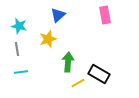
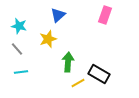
pink rectangle: rotated 30 degrees clockwise
gray line: rotated 32 degrees counterclockwise
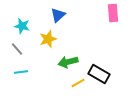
pink rectangle: moved 8 px right, 2 px up; rotated 24 degrees counterclockwise
cyan star: moved 3 px right
green arrow: rotated 108 degrees counterclockwise
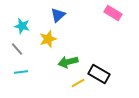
pink rectangle: rotated 54 degrees counterclockwise
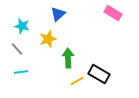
blue triangle: moved 1 px up
green arrow: moved 4 px up; rotated 102 degrees clockwise
yellow line: moved 1 px left, 2 px up
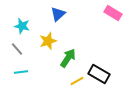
yellow star: moved 2 px down
green arrow: rotated 36 degrees clockwise
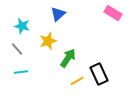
black rectangle: rotated 35 degrees clockwise
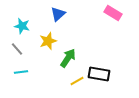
black rectangle: rotated 55 degrees counterclockwise
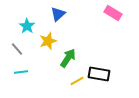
cyan star: moved 5 px right; rotated 21 degrees clockwise
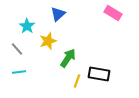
cyan line: moved 2 px left
yellow line: rotated 40 degrees counterclockwise
